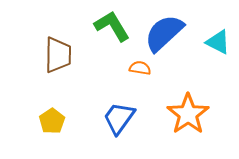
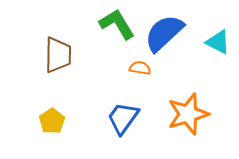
green L-shape: moved 5 px right, 2 px up
orange star: rotated 18 degrees clockwise
blue trapezoid: moved 4 px right
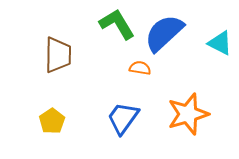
cyan triangle: moved 2 px right, 1 px down
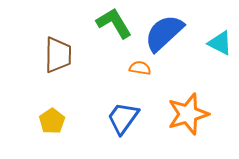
green L-shape: moved 3 px left, 1 px up
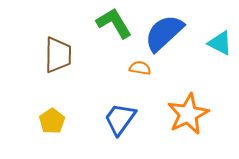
orange star: rotated 9 degrees counterclockwise
blue trapezoid: moved 3 px left, 1 px down
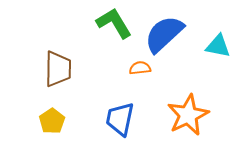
blue semicircle: moved 1 px down
cyan triangle: moved 2 px left, 3 px down; rotated 16 degrees counterclockwise
brown trapezoid: moved 14 px down
orange semicircle: rotated 15 degrees counterclockwise
orange star: moved 1 px down
blue trapezoid: rotated 24 degrees counterclockwise
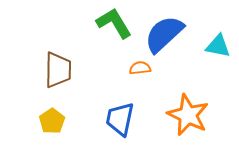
brown trapezoid: moved 1 px down
orange star: rotated 21 degrees counterclockwise
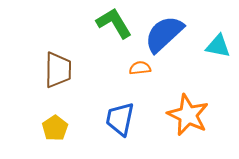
yellow pentagon: moved 3 px right, 7 px down
